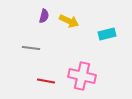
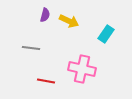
purple semicircle: moved 1 px right, 1 px up
cyan rectangle: moved 1 px left; rotated 42 degrees counterclockwise
pink cross: moved 7 px up
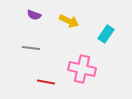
purple semicircle: moved 11 px left; rotated 96 degrees clockwise
red line: moved 1 px down
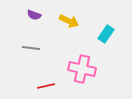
red line: moved 4 px down; rotated 24 degrees counterclockwise
